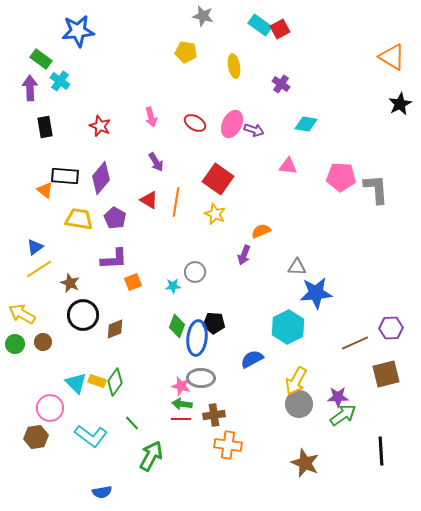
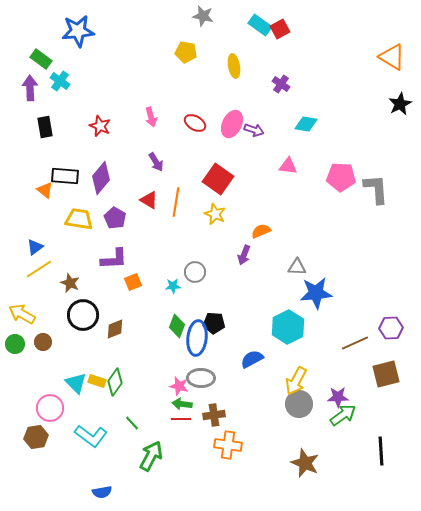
pink star at (181, 386): moved 2 px left
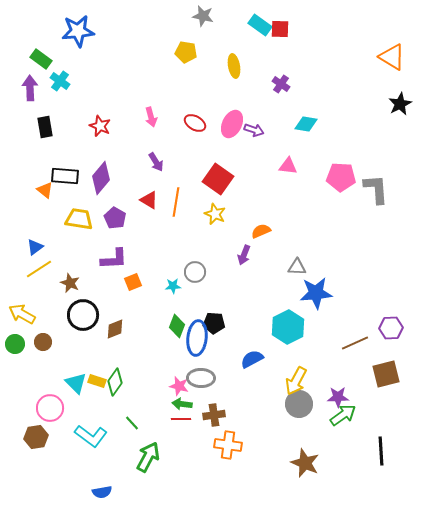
red square at (280, 29): rotated 30 degrees clockwise
green arrow at (151, 456): moved 3 px left, 1 px down
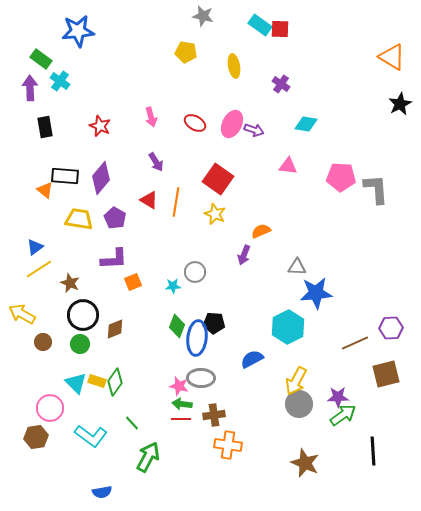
green circle at (15, 344): moved 65 px right
black line at (381, 451): moved 8 px left
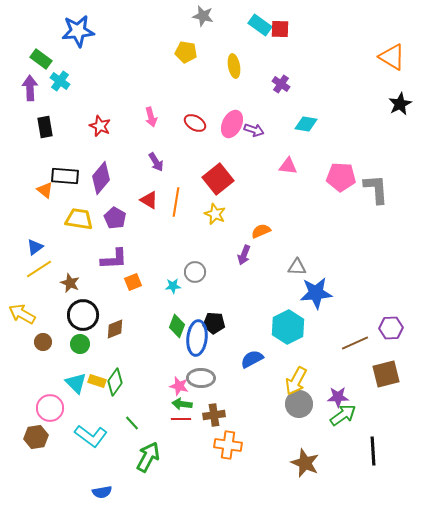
red square at (218, 179): rotated 16 degrees clockwise
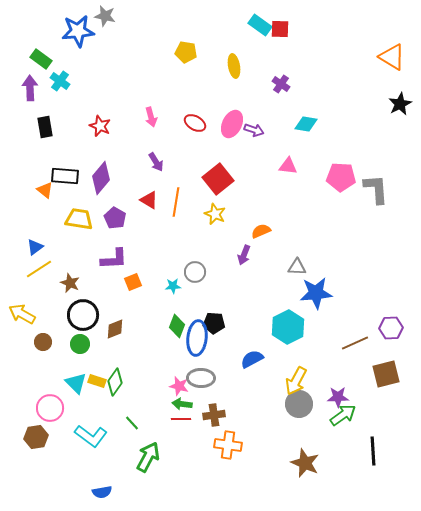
gray star at (203, 16): moved 98 px left
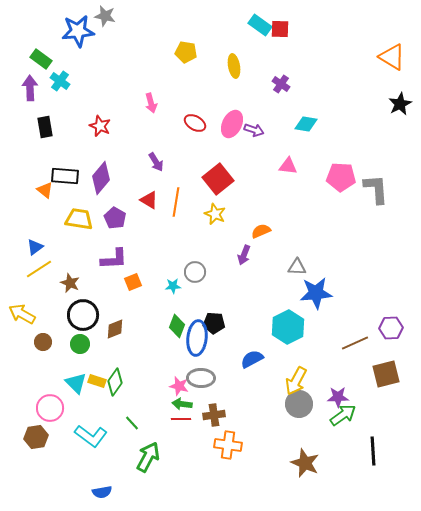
pink arrow at (151, 117): moved 14 px up
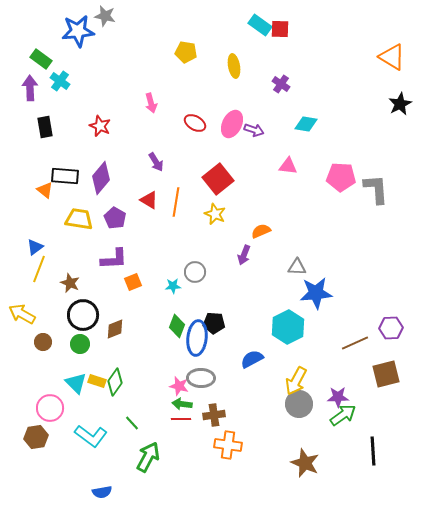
yellow line at (39, 269): rotated 36 degrees counterclockwise
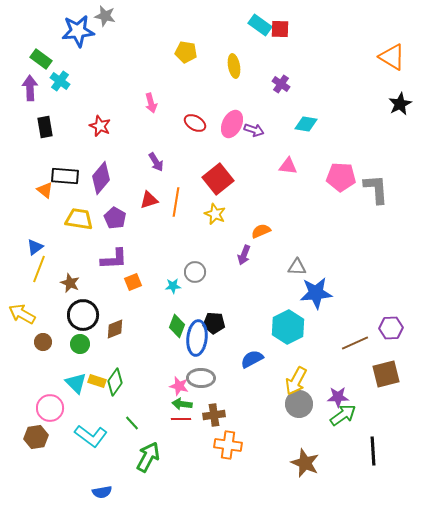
red triangle at (149, 200): rotated 48 degrees counterclockwise
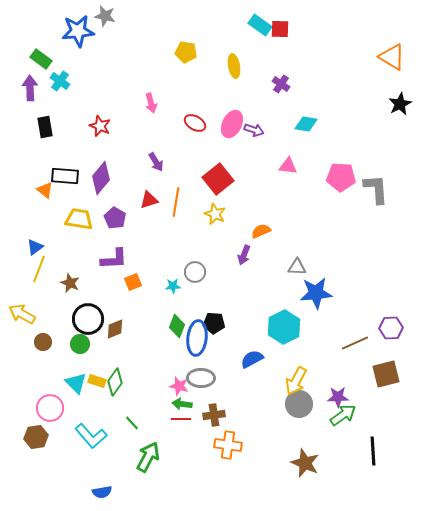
black circle at (83, 315): moved 5 px right, 4 px down
cyan hexagon at (288, 327): moved 4 px left
cyan L-shape at (91, 436): rotated 12 degrees clockwise
